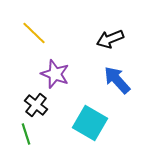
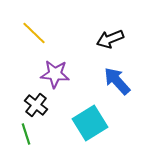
purple star: rotated 16 degrees counterclockwise
blue arrow: moved 1 px down
cyan square: rotated 28 degrees clockwise
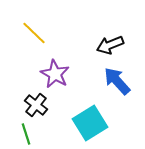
black arrow: moved 6 px down
purple star: rotated 24 degrees clockwise
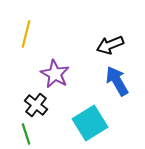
yellow line: moved 8 px left, 1 px down; rotated 60 degrees clockwise
blue arrow: rotated 12 degrees clockwise
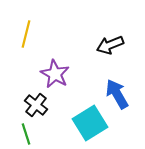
blue arrow: moved 13 px down
